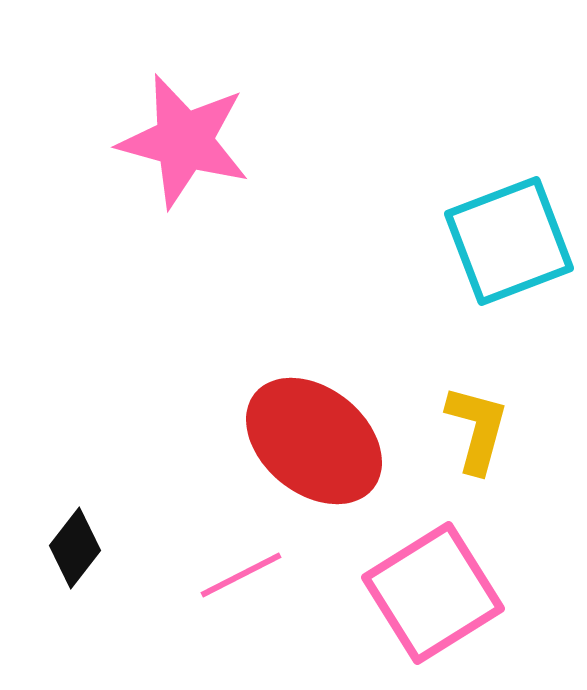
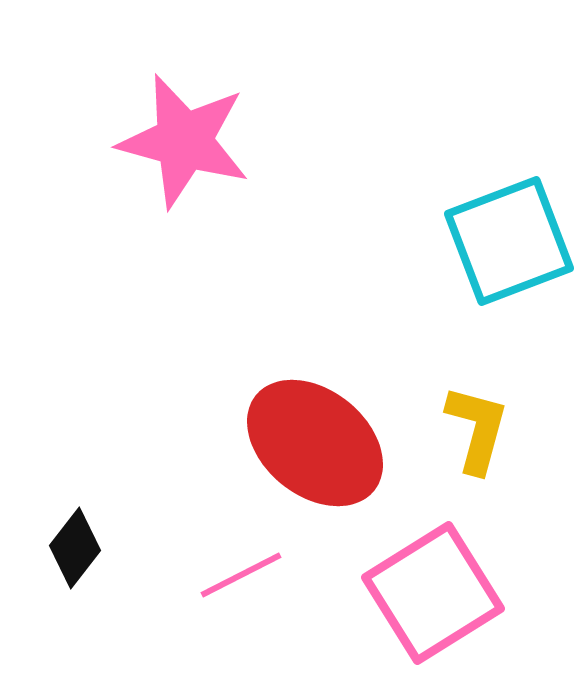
red ellipse: moved 1 px right, 2 px down
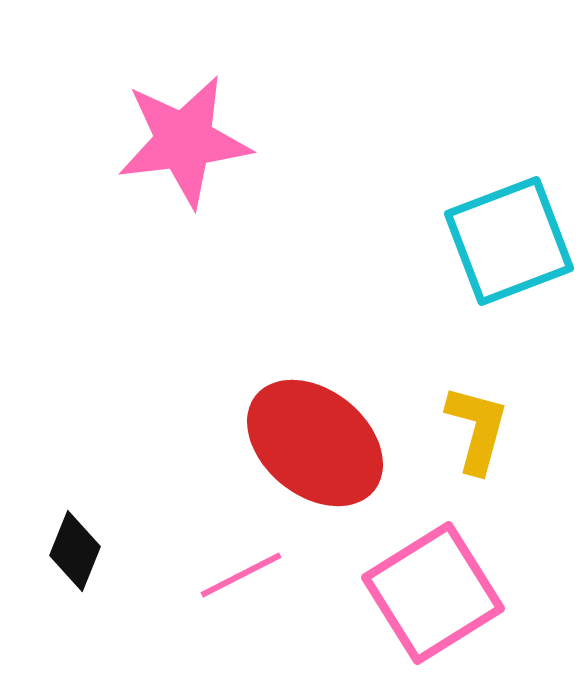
pink star: rotated 22 degrees counterclockwise
black diamond: moved 3 px down; rotated 16 degrees counterclockwise
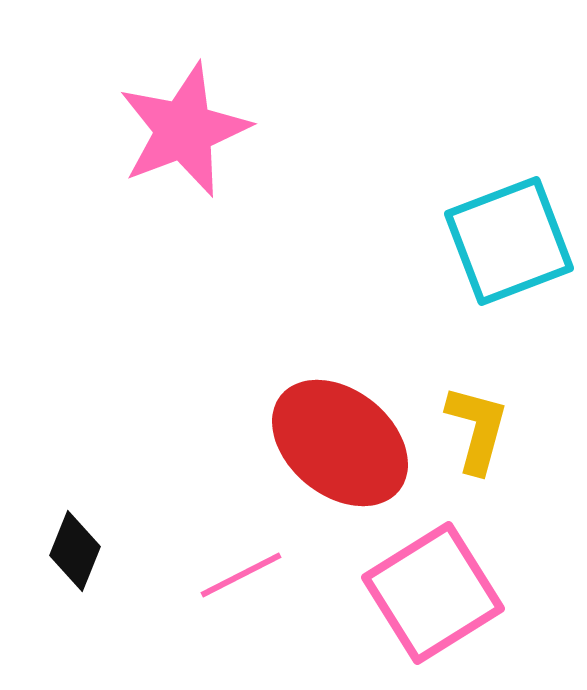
pink star: moved 11 px up; rotated 14 degrees counterclockwise
red ellipse: moved 25 px right
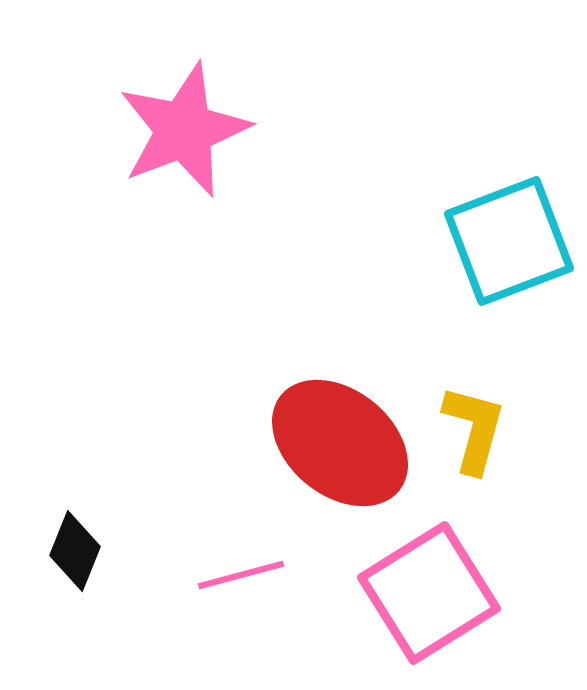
yellow L-shape: moved 3 px left
pink line: rotated 12 degrees clockwise
pink square: moved 4 px left
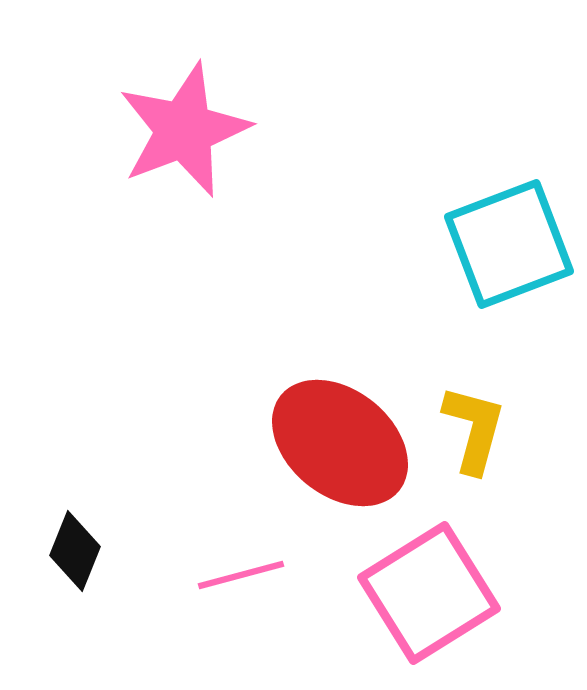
cyan square: moved 3 px down
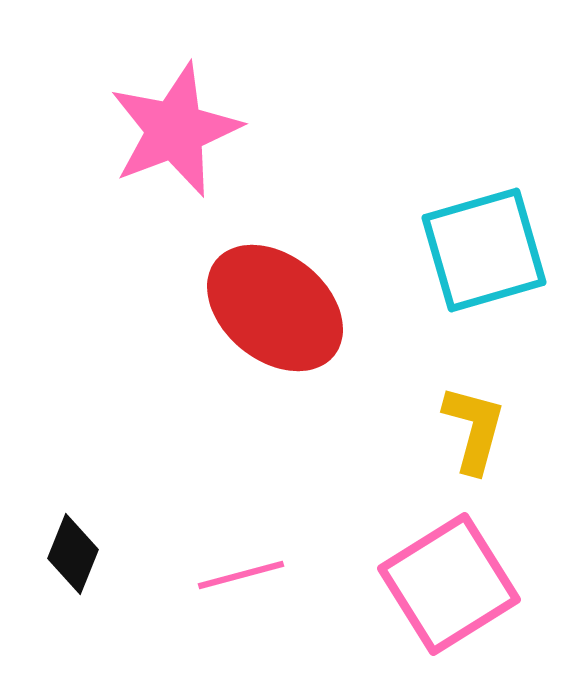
pink star: moved 9 px left
cyan square: moved 25 px left, 6 px down; rotated 5 degrees clockwise
red ellipse: moved 65 px left, 135 px up
black diamond: moved 2 px left, 3 px down
pink square: moved 20 px right, 9 px up
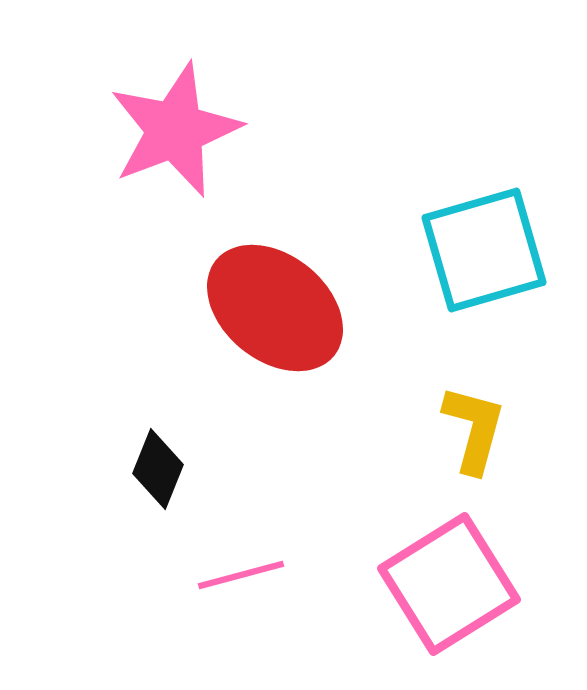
black diamond: moved 85 px right, 85 px up
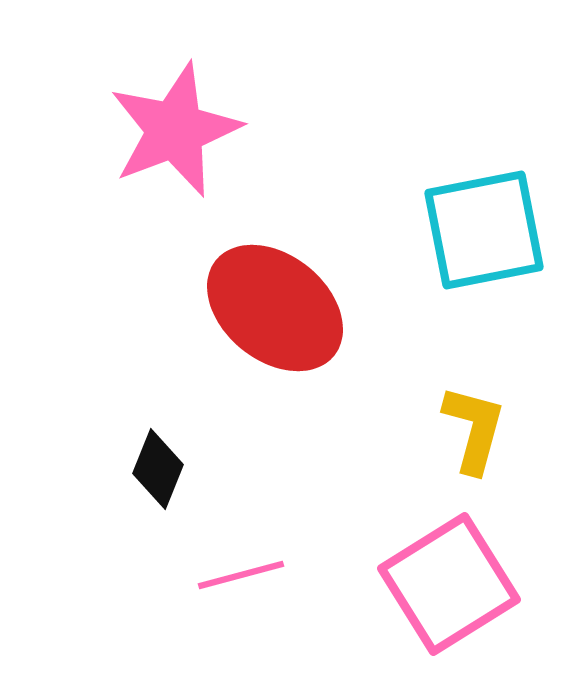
cyan square: moved 20 px up; rotated 5 degrees clockwise
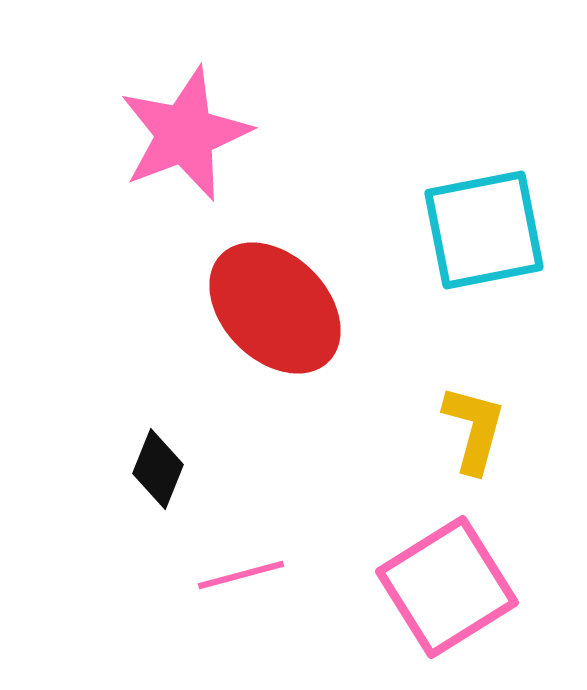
pink star: moved 10 px right, 4 px down
red ellipse: rotated 6 degrees clockwise
pink square: moved 2 px left, 3 px down
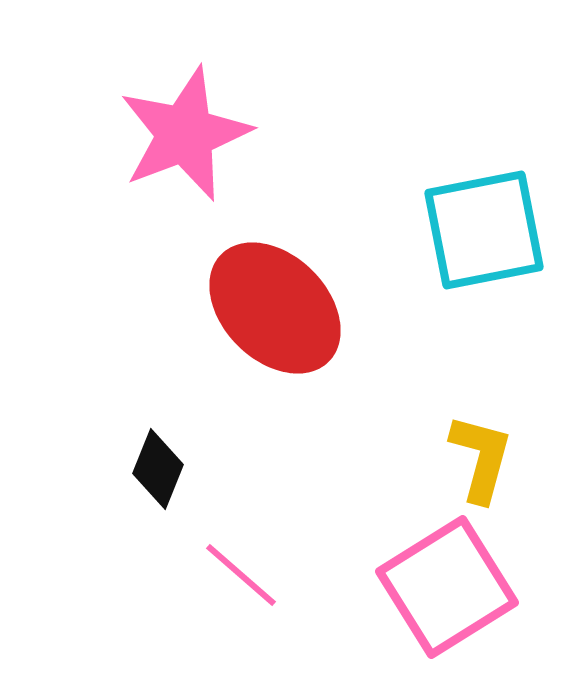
yellow L-shape: moved 7 px right, 29 px down
pink line: rotated 56 degrees clockwise
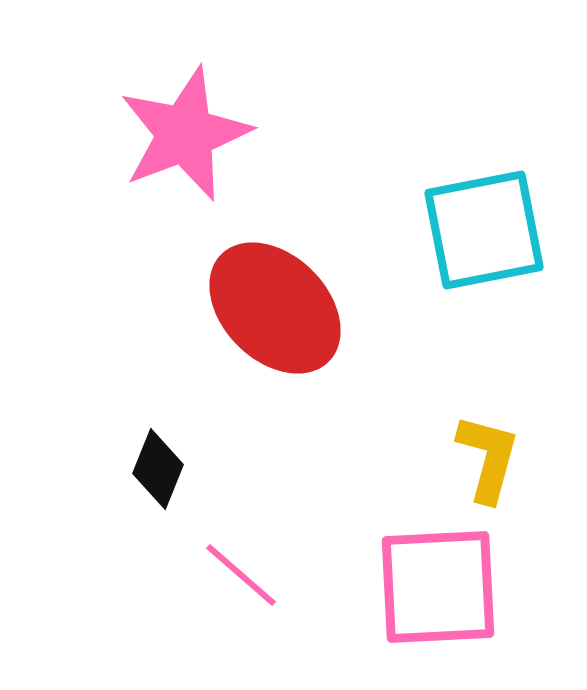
yellow L-shape: moved 7 px right
pink square: moved 9 px left; rotated 29 degrees clockwise
